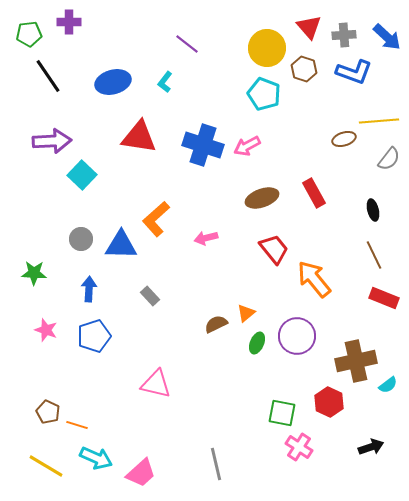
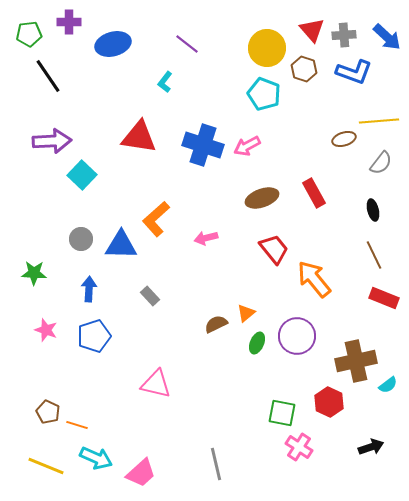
red triangle at (309, 27): moved 3 px right, 3 px down
blue ellipse at (113, 82): moved 38 px up
gray semicircle at (389, 159): moved 8 px left, 4 px down
yellow line at (46, 466): rotated 9 degrees counterclockwise
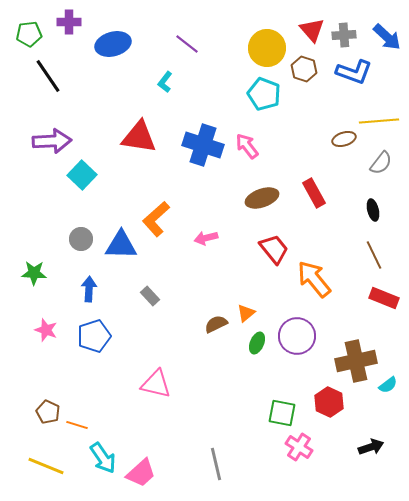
pink arrow at (247, 146): rotated 80 degrees clockwise
cyan arrow at (96, 458): moved 7 px right; rotated 32 degrees clockwise
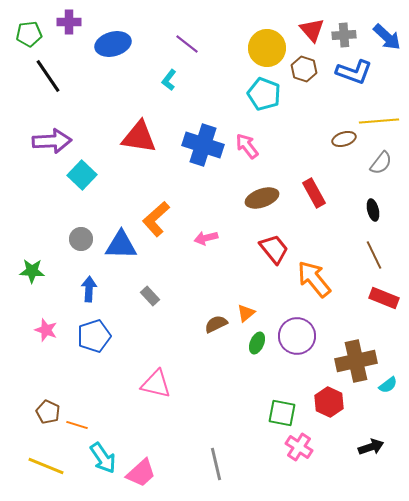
cyan L-shape at (165, 82): moved 4 px right, 2 px up
green star at (34, 273): moved 2 px left, 2 px up
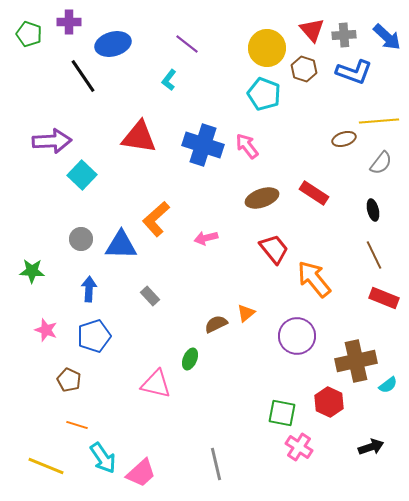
green pentagon at (29, 34): rotated 25 degrees clockwise
black line at (48, 76): moved 35 px right
red rectangle at (314, 193): rotated 28 degrees counterclockwise
green ellipse at (257, 343): moved 67 px left, 16 px down
brown pentagon at (48, 412): moved 21 px right, 32 px up
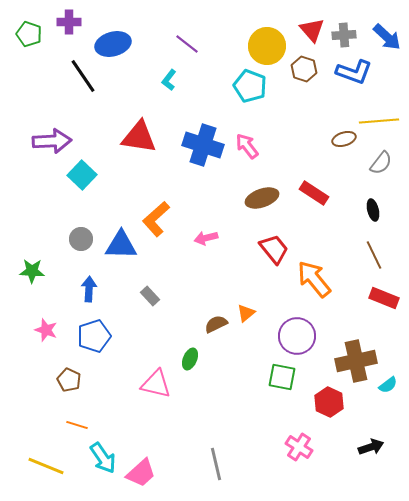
yellow circle at (267, 48): moved 2 px up
cyan pentagon at (264, 94): moved 14 px left, 8 px up
green square at (282, 413): moved 36 px up
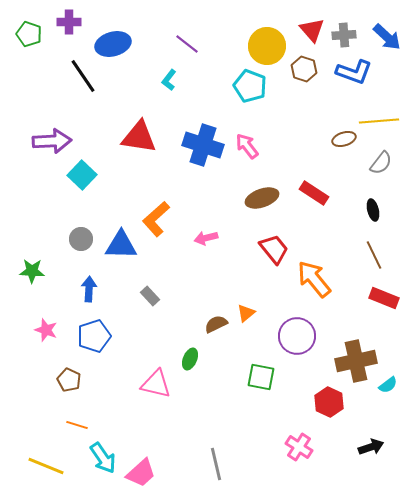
green square at (282, 377): moved 21 px left
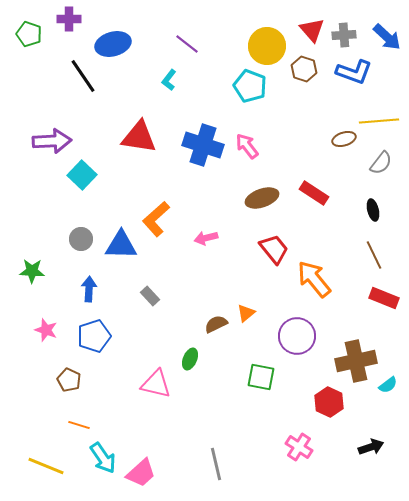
purple cross at (69, 22): moved 3 px up
orange line at (77, 425): moved 2 px right
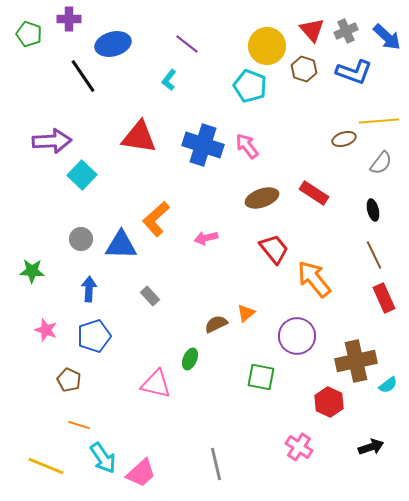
gray cross at (344, 35): moved 2 px right, 4 px up; rotated 20 degrees counterclockwise
red rectangle at (384, 298): rotated 44 degrees clockwise
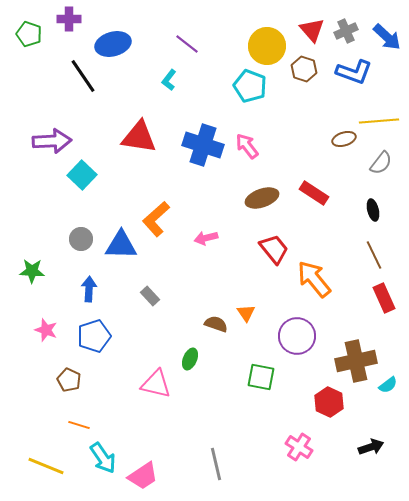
orange triangle at (246, 313): rotated 24 degrees counterclockwise
brown semicircle at (216, 324): rotated 45 degrees clockwise
pink trapezoid at (141, 473): moved 2 px right, 3 px down; rotated 8 degrees clockwise
